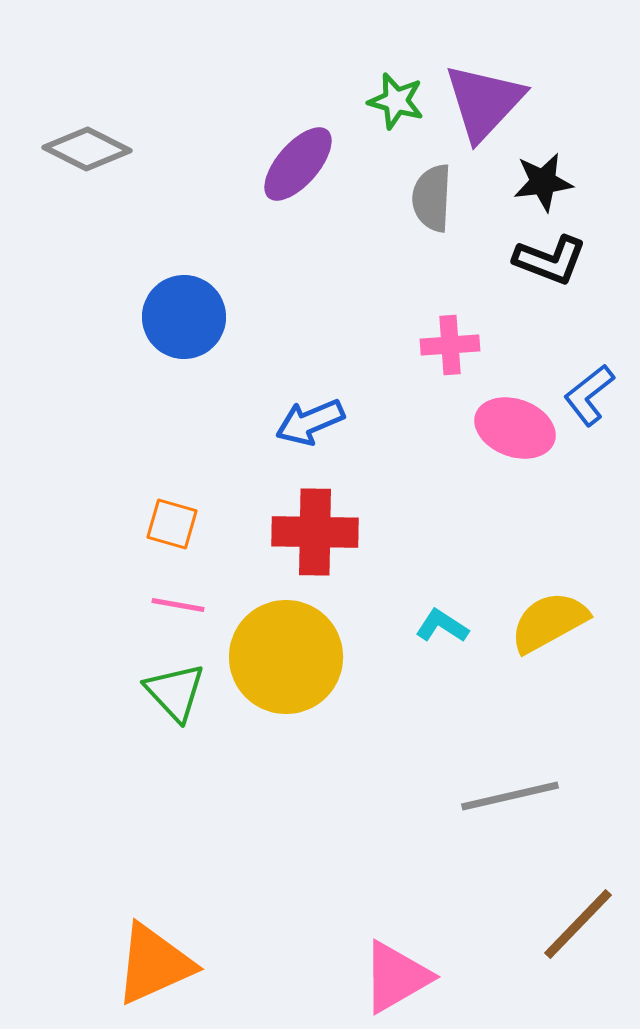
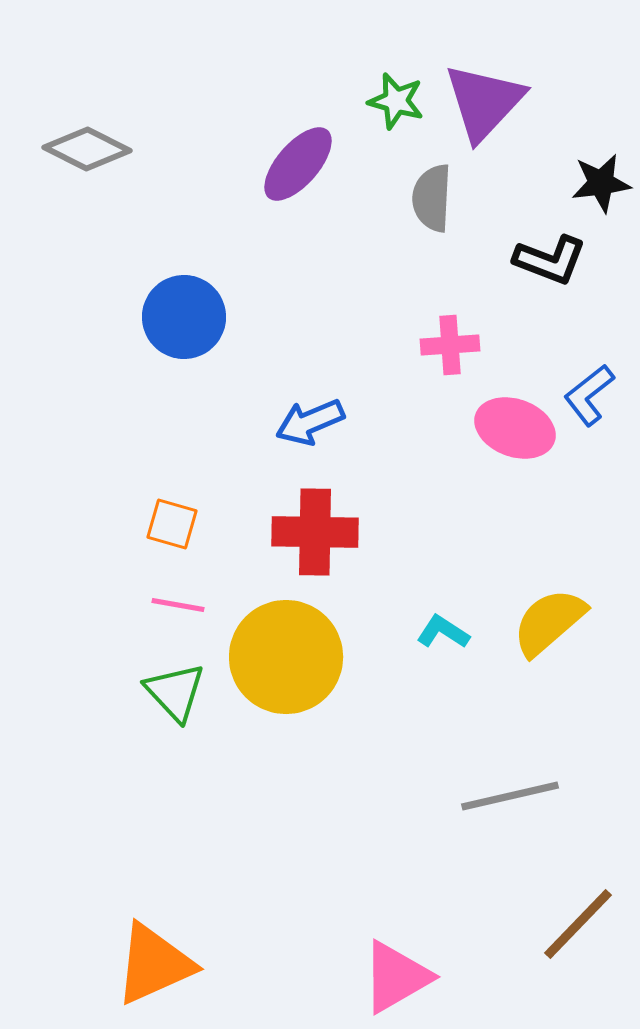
black star: moved 58 px right, 1 px down
yellow semicircle: rotated 12 degrees counterclockwise
cyan L-shape: moved 1 px right, 6 px down
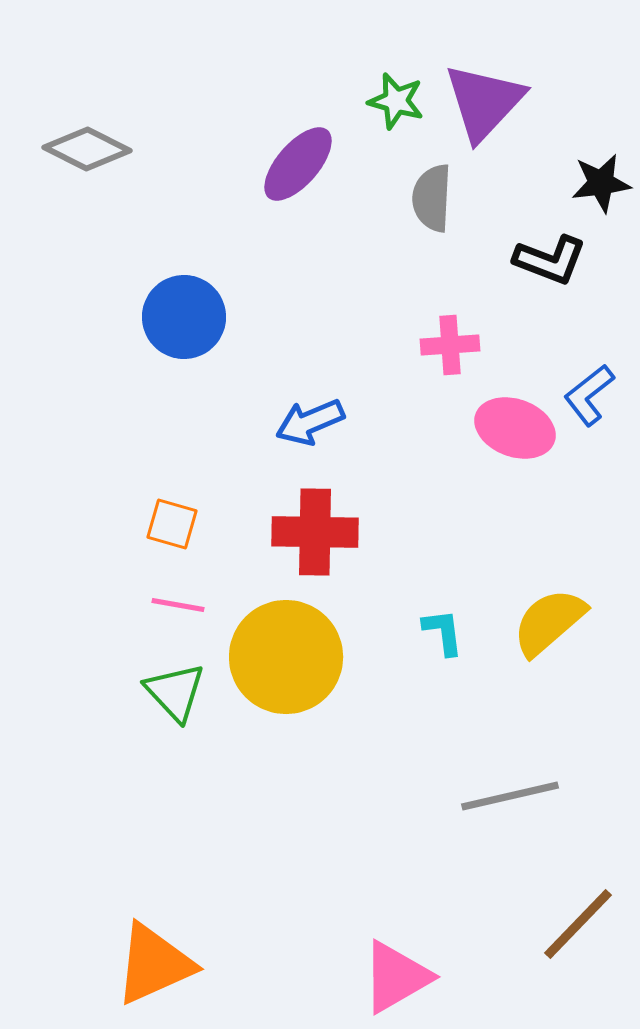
cyan L-shape: rotated 50 degrees clockwise
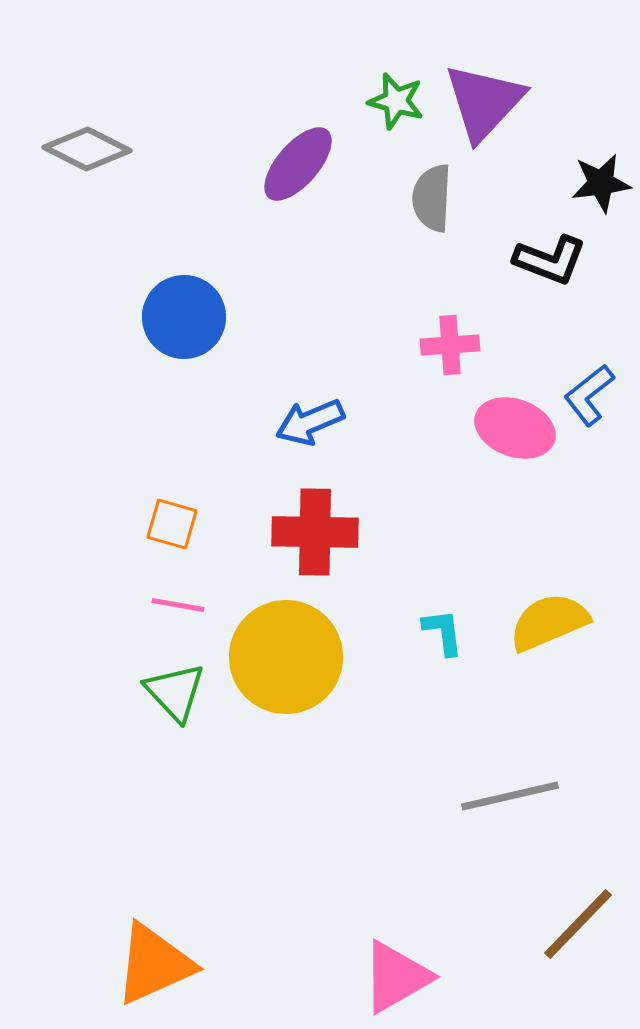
yellow semicircle: rotated 18 degrees clockwise
